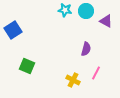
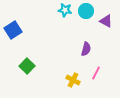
green square: rotated 21 degrees clockwise
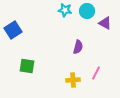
cyan circle: moved 1 px right
purple triangle: moved 1 px left, 2 px down
purple semicircle: moved 8 px left, 2 px up
green square: rotated 35 degrees counterclockwise
yellow cross: rotated 32 degrees counterclockwise
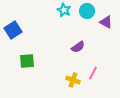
cyan star: moved 1 px left; rotated 16 degrees clockwise
purple triangle: moved 1 px right, 1 px up
purple semicircle: rotated 40 degrees clockwise
green square: moved 5 px up; rotated 14 degrees counterclockwise
pink line: moved 3 px left
yellow cross: rotated 24 degrees clockwise
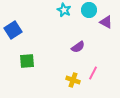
cyan circle: moved 2 px right, 1 px up
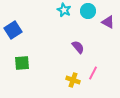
cyan circle: moved 1 px left, 1 px down
purple triangle: moved 2 px right
purple semicircle: rotated 96 degrees counterclockwise
green square: moved 5 px left, 2 px down
